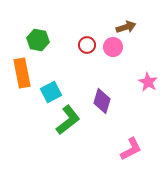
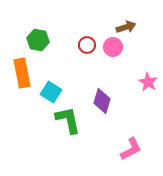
cyan square: rotated 30 degrees counterclockwise
green L-shape: rotated 64 degrees counterclockwise
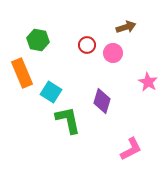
pink circle: moved 6 px down
orange rectangle: rotated 12 degrees counterclockwise
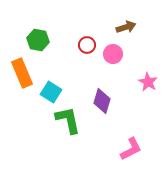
pink circle: moved 1 px down
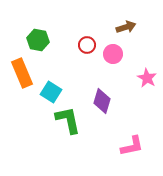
pink star: moved 1 px left, 4 px up
pink L-shape: moved 1 px right, 3 px up; rotated 15 degrees clockwise
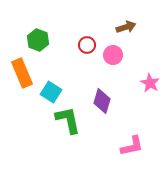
green hexagon: rotated 10 degrees clockwise
pink circle: moved 1 px down
pink star: moved 3 px right, 5 px down
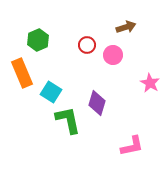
green hexagon: rotated 15 degrees clockwise
purple diamond: moved 5 px left, 2 px down
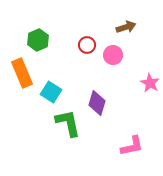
green L-shape: moved 3 px down
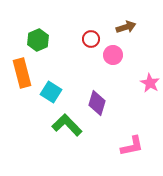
red circle: moved 4 px right, 6 px up
orange rectangle: rotated 8 degrees clockwise
green L-shape: moved 1 px left, 2 px down; rotated 32 degrees counterclockwise
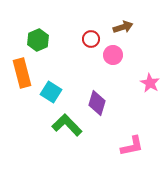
brown arrow: moved 3 px left
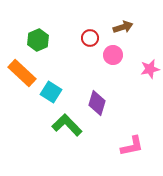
red circle: moved 1 px left, 1 px up
orange rectangle: rotated 32 degrees counterclockwise
pink star: moved 14 px up; rotated 30 degrees clockwise
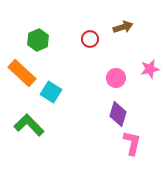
red circle: moved 1 px down
pink circle: moved 3 px right, 23 px down
purple diamond: moved 21 px right, 11 px down
green L-shape: moved 38 px left
pink L-shape: moved 3 px up; rotated 65 degrees counterclockwise
